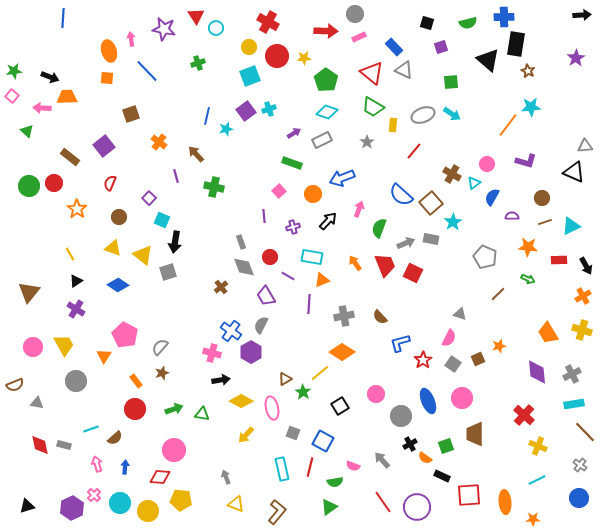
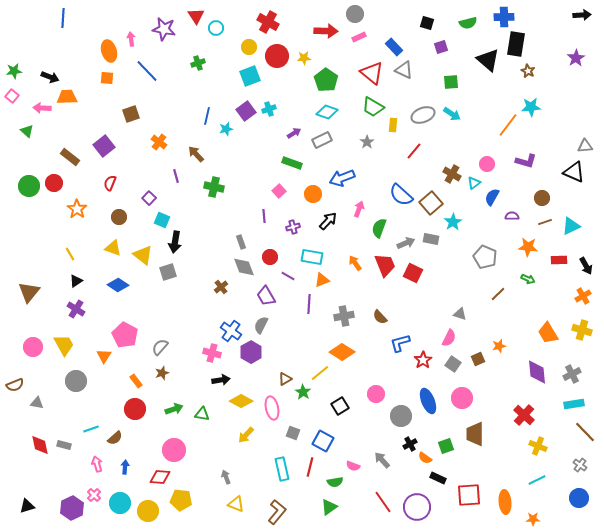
black rectangle at (442, 476): moved 4 px left, 2 px down
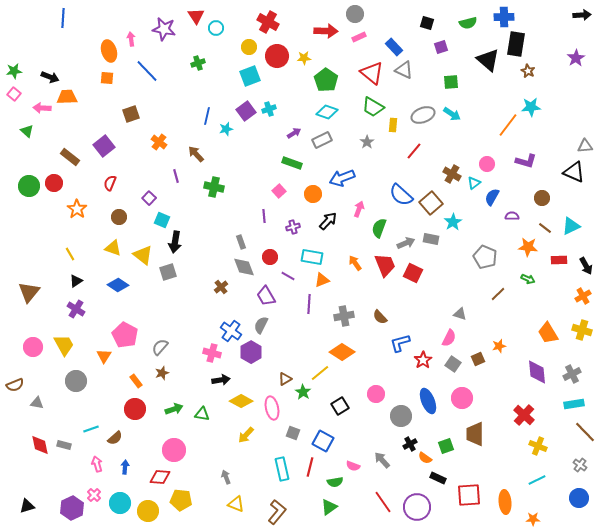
pink square at (12, 96): moved 2 px right, 2 px up
brown line at (545, 222): moved 6 px down; rotated 56 degrees clockwise
